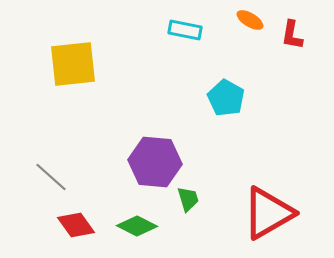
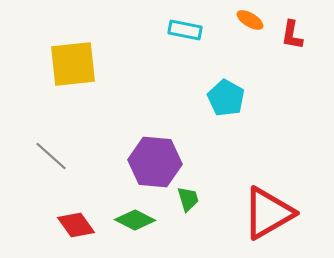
gray line: moved 21 px up
green diamond: moved 2 px left, 6 px up
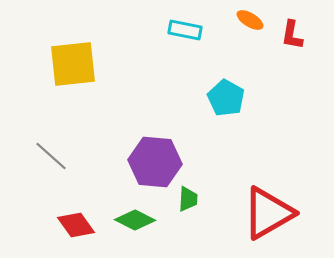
green trapezoid: rotated 20 degrees clockwise
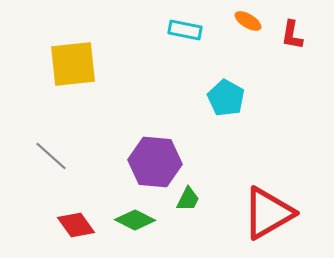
orange ellipse: moved 2 px left, 1 px down
green trapezoid: rotated 24 degrees clockwise
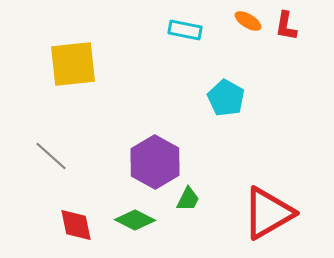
red L-shape: moved 6 px left, 9 px up
purple hexagon: rotated 24 degrees clockwise
red diamond: rotated 24 degrees clockwise
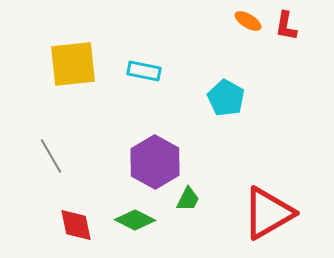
cyan rectangle: moved 41 px left, 41 px down
gray line: rotated 18 degrees clockwise
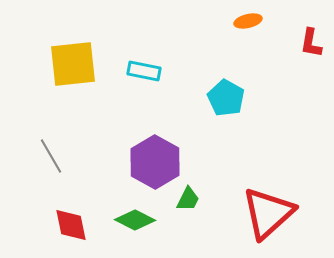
orange ellipse: rotated 44 degrees counterclockwise
red L-shape: moved 25 px right, 17 px down
red triangle: rotated 12 degrees counterclockwise
red diamond: moved 5 px left
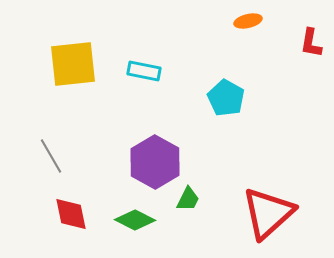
red diamond: moved 11 px up
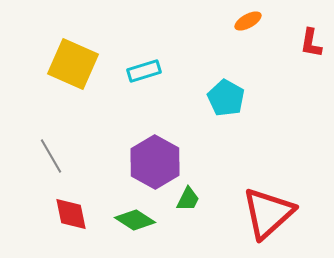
orange ellipse: rotated 16 degrees counterclockwise
yellow square: rotated 30 degrees clockwise
cyan rectangle: rotated 28 degrees counterclockwise
green diamond: rotated 6 degrees clockwise
